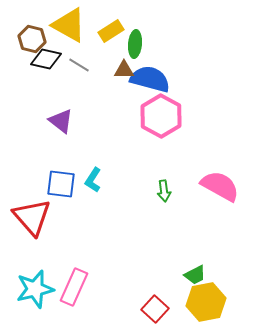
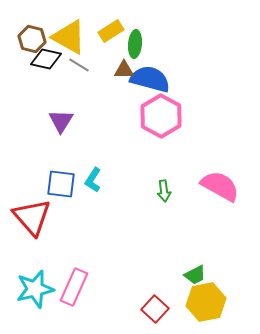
yellow triangle: moved 12 px down
purple triangle: rotated 24 degrees clockwise
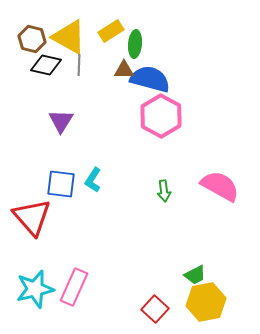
black diamond: moved 6 px down
gray line: rotated 60 degrees clockwise
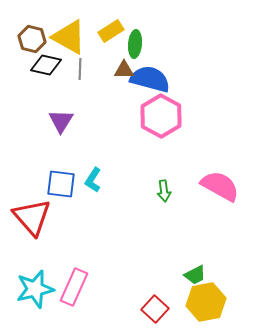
gray line: moved 1 px right, 4 px down
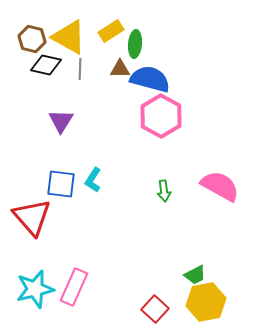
brown triangle: moved 4 px left, 1 px up
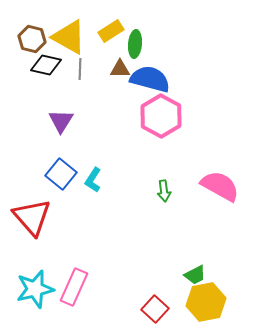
blue square: moved 10 px up; rotated 32 degrees clockwise
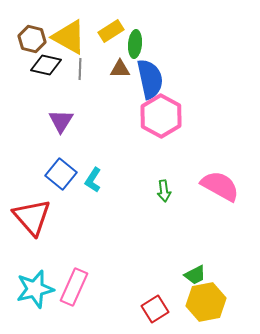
blue semicircle: rotated 63 degrees clockwise
red square: rotated 16 degrees clockwise
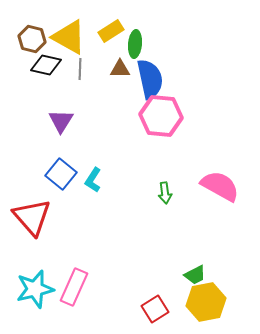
pink hexagon: rotated 24 degrees counterclockwise
green arrow: moved 1 px right, 2 px down
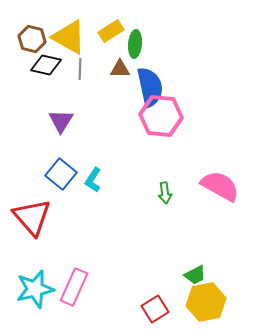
blue semicircle: moved 8 px down
